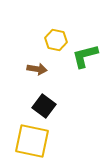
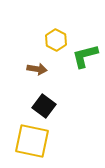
yellow hexagon: rotated 15 degrees clockwise
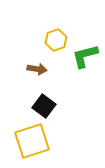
yellow hexagon: rotated 15 degrees clockwise
yellow square: rotated 30 degrees counterclockwise
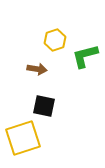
yellow hexagon: moved 1 px left
black square: rotated 25 degrees counterclockwise
yellow square: moved 9 px left, 3 px up
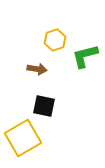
yellow square: rotated 12 degrees counterclockwise
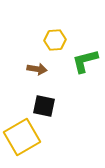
yellow hexagon: rotated 15 degrees clockwise
green L-shape: moved 5 px down
yellow square: moved 1 px left, 1 px up
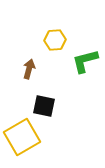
brown arrow: moved 8 px left; rotated 84 degrees counterclockwise
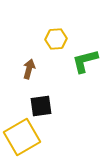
yellow hexagon: moved 1 px right, 1 px up
black square: moved 3 px left; rotated 20 degrees counterclockwise
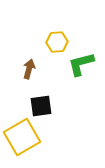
yellow hexagon: moved 1 px right, 3 px down
green L-shape: moved 4 px left, 3 px down
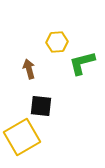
green L-shape: moved 1 px right, 1 px up
brown arrow: rotated 30 degrees counterclockwise
black square: rotated 15 degrees clockwise
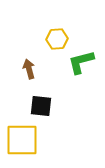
yellow hexagon: moved 3 px up
green L-shape: moved 1 px left, 1 px up
yellow square: moved 3 px down; rotated 30 degrees clockwise
